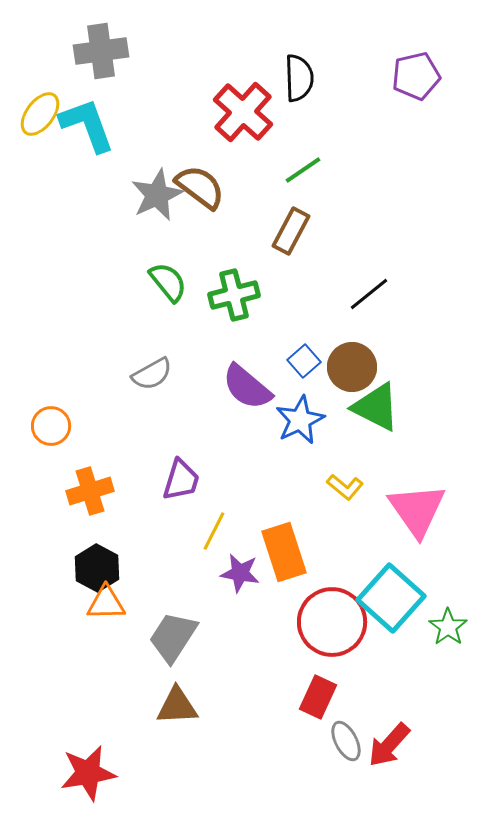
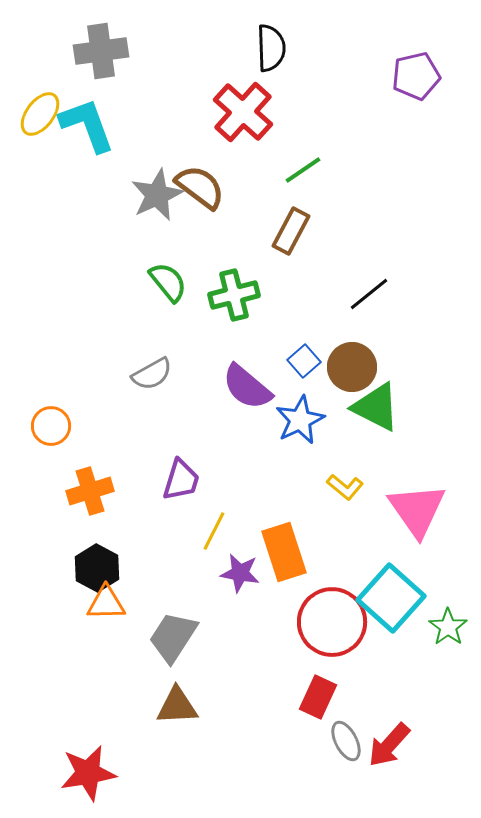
black semicircle: moved 28 px left, 30 px up
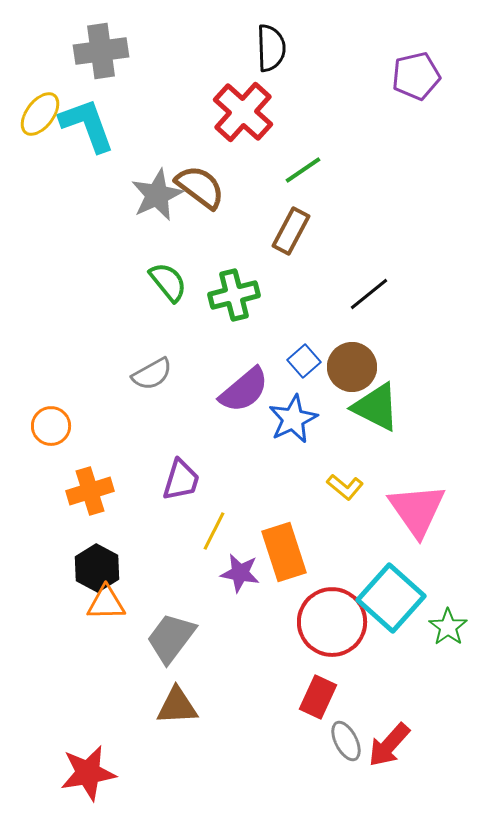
purple semicircle: moved 3 px left, 3 px down; rotated 80 degrees counterclockwise
blue star: moved 7 px left, 1 px up
gray trapezoid: moved 2 px left, 1 px down; rotated 4 degrees clockwise
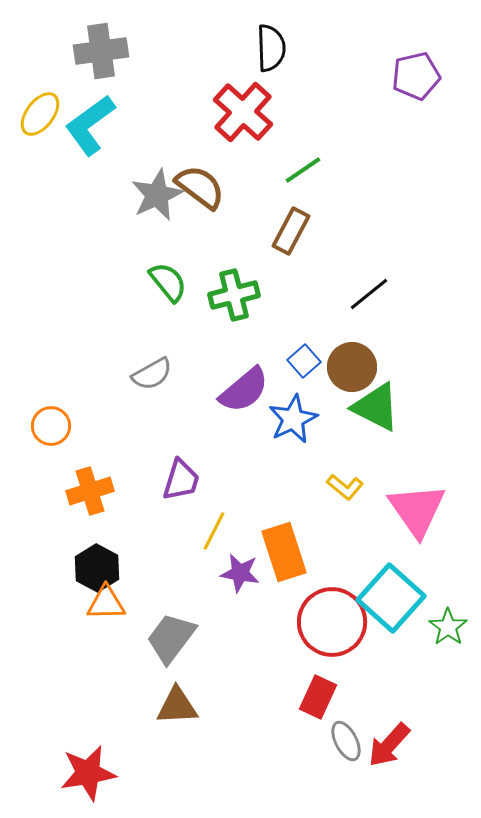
cyan L-shape: moved 3 px right; rotated 106 degrees counterclockwise
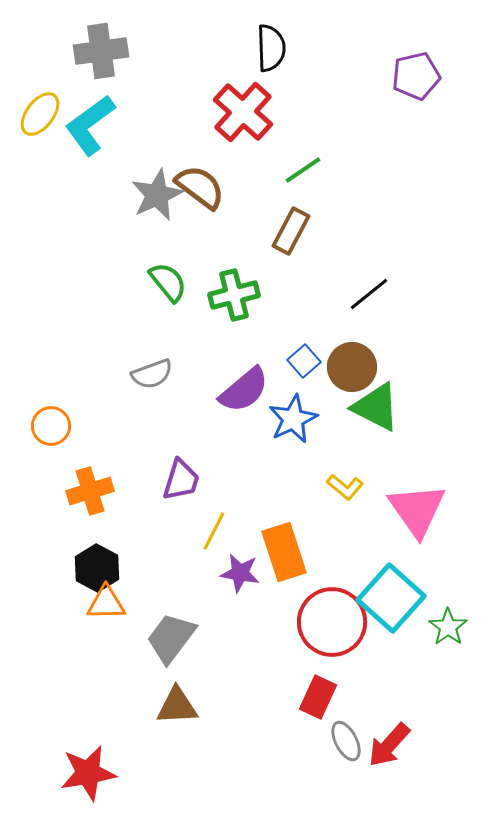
gray semicircle: rotated 9 degrees clockwise
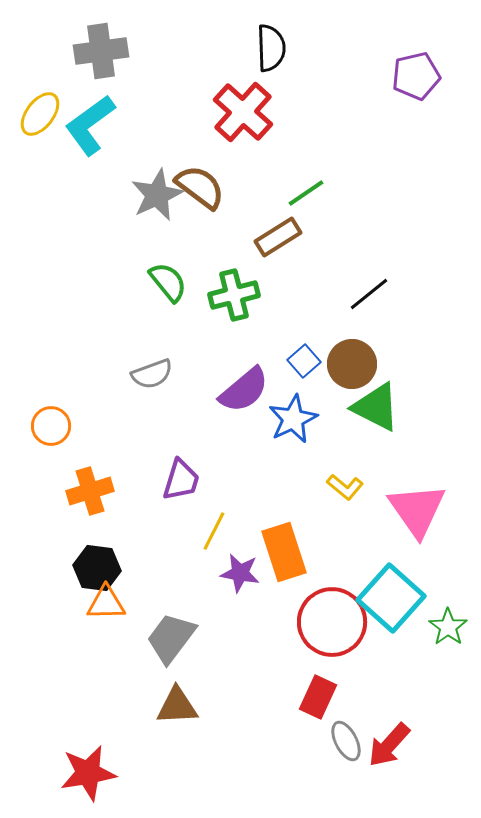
green line: moved 3 px right, 23 px down
brown rectangle: moved 13 px left, 6 px down; rotated 30 degrees clockwise
brown circle: moved 3 px up
black hexagon: rotated 21 degrees counterclockwise
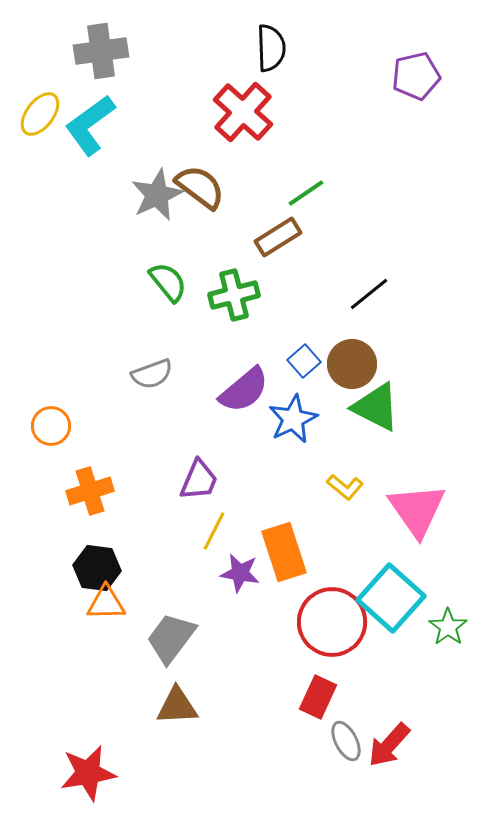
purple trapezoid: moved 18 px right; rotated 6 degrees clockwise
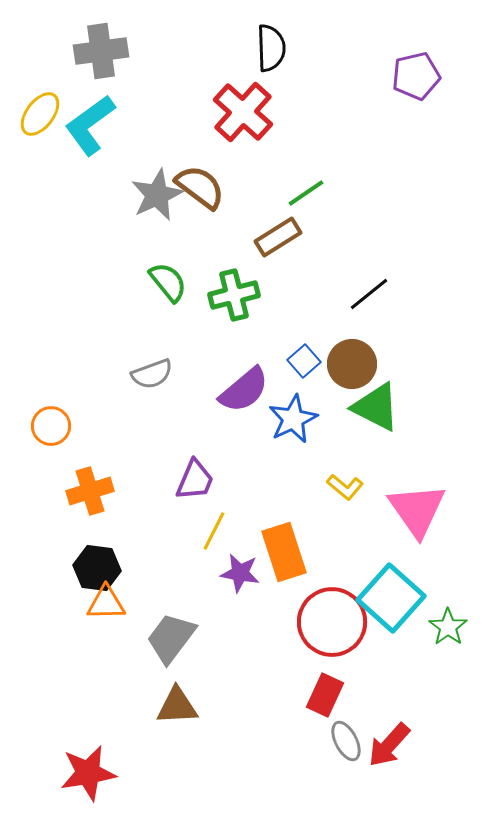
purple trapezoid: moved 4 px left
red rectangle: moved 7 px right, 2 px up
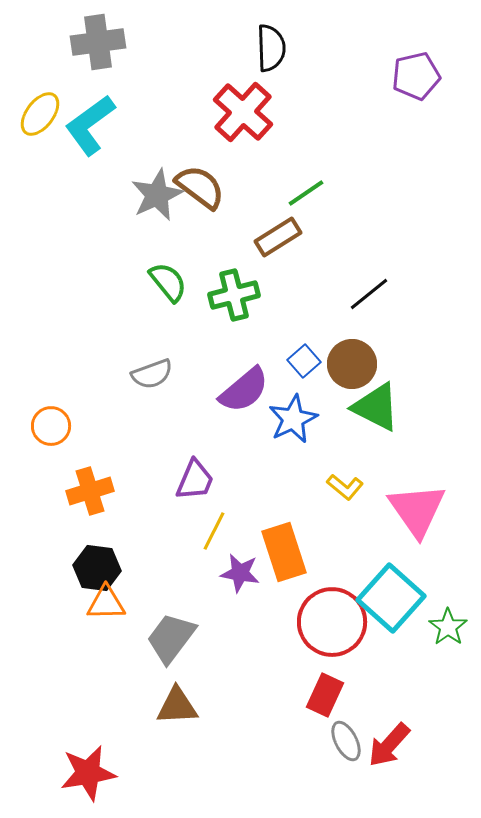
gray cross: moved 3 px left, 9 px up
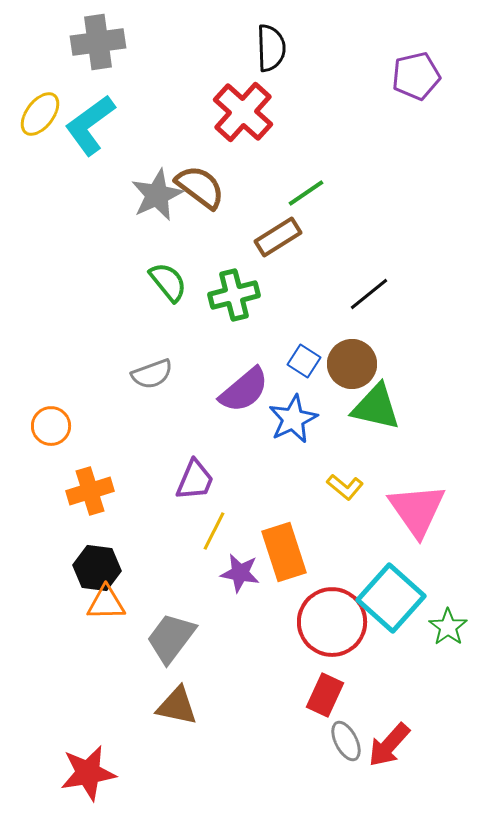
blue square: rotated 16 degrees counterclockwise
green triangle: rotated 14 degrees counterclockwise
brown triangle: rotated 15 degrees clockwise
